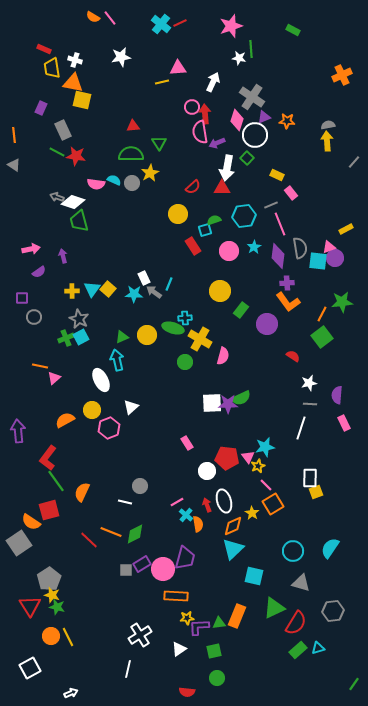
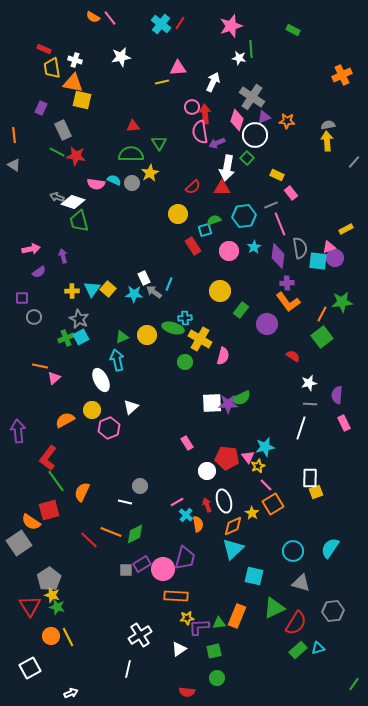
red line at (180, 23): rotated 32 degrees counterclockwise
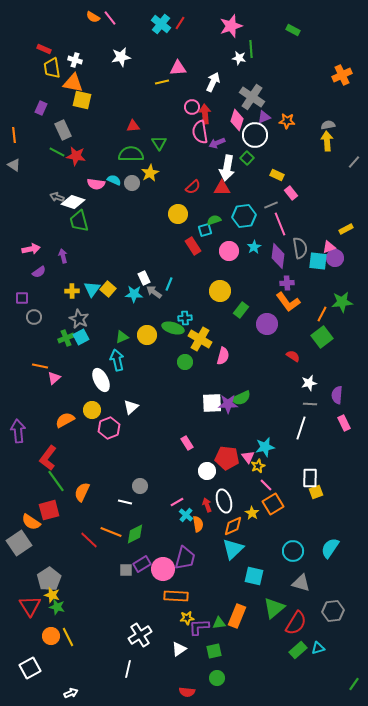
green triangle at (274, 608): rotated 15 degrees counterclockwise
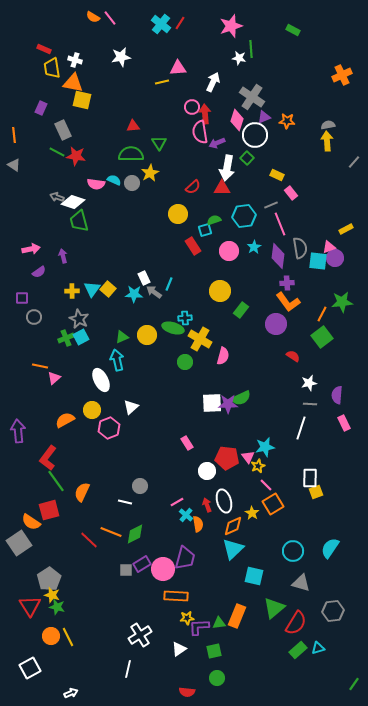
purple circle at (267, 324): moved 9 px right
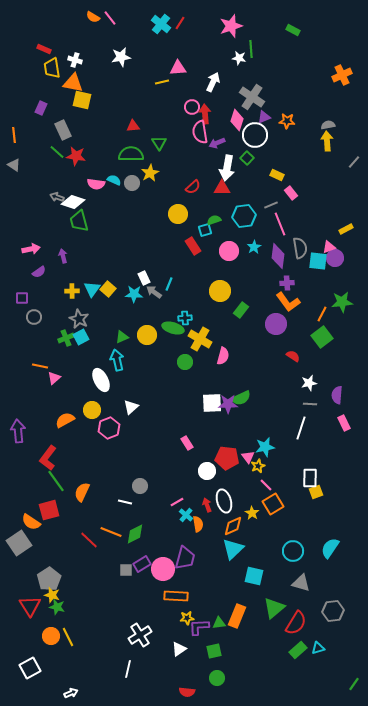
green line at (57, 152): rotated 14 degrees clockwise
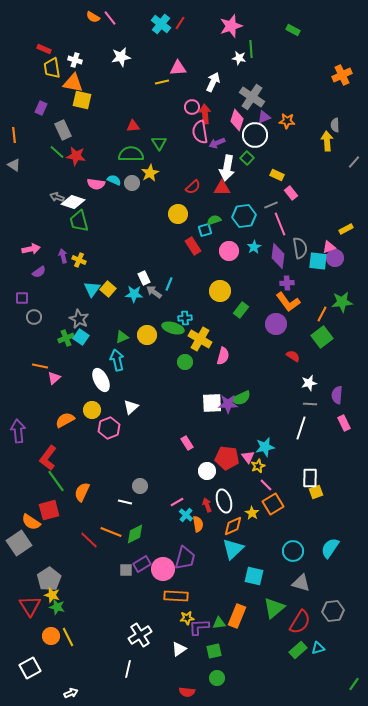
gray semicircle at (328, 125): moved 7 px right; rotated 80 degrees counterclockwise
yellow cross at (72, 291): moved 7 px right, 31 px up; rotated 24 degrees clockwise
cyan square at (81, 337): rotated 28 degrees counterclockwise
red semicircle at (296, 623): moved 4 px right, 1 px up
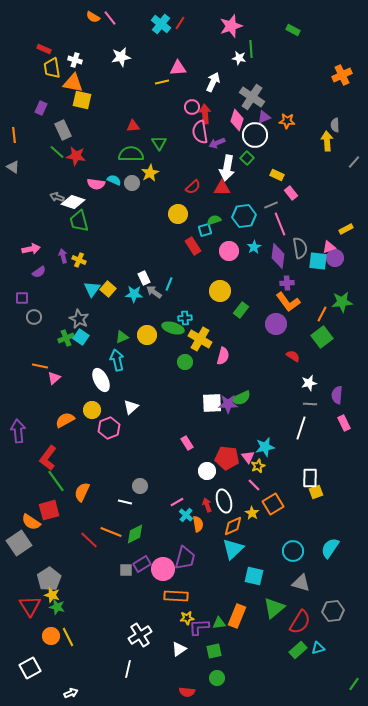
gray triangle at (14, 165): moved 1 px left, 2 px down
pink line at (266, 485): moved 12 px left
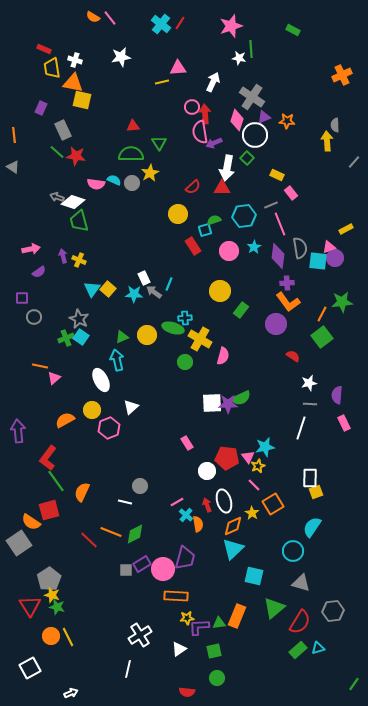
purple arrow at (217, 143): moved 3 px left
cyan semicircle at (330, 548): moved 18 px left, 21 px up
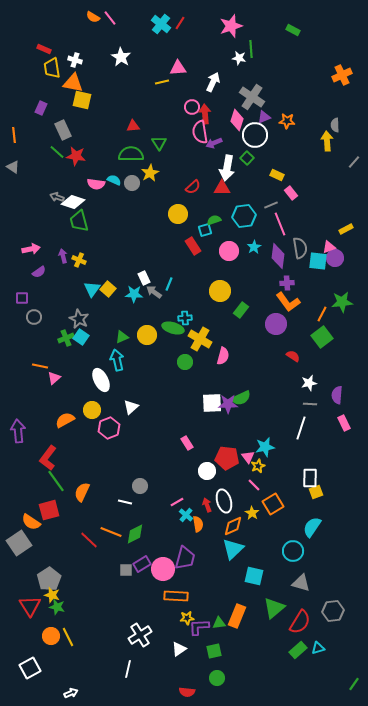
white star at (121, 57): rotated 30 degrees counterclockwise
